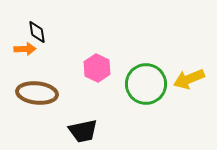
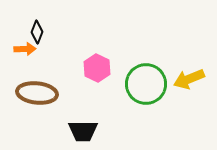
black diamond: rotated 30 degrees clockwise
black trapezoid: rotated 12 degrees clockwise
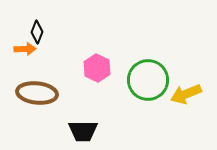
yellow arrow: moved 3 px left, 15 px down
green circle: moved 2 px right, 4 px up
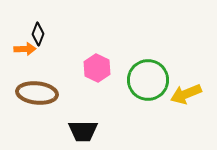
black diamond: moved 1 px right, 2 px down
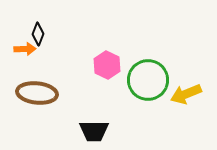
pink hexagon: moved 10 px right, 3 px up
black trapezoid: moved 11 px right
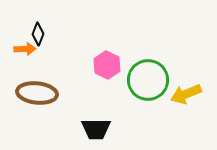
black trapezoid: moved 2 px right, 2 px up
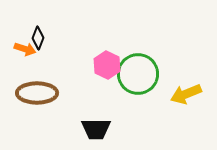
black diamond: moved 4 px down
orange arrow: rotated 20 degrees clockwise
green circle: moved 10 px left, 6 px up
brown ellipse: rotated 6 degrees counterclockwise
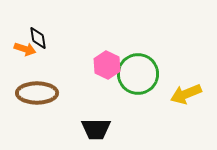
black diamond: rotated 30 degrees counterclockwise
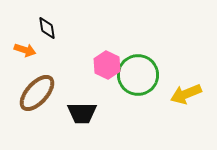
black diamond: moved 9 px right, 10 px up
orange arrow: moved 1 px down
green circle: moved 1 px down
brown ellipse: rotated 48 degrees counterclockwise
black trapezoid: moved 14 px left, 16 px up
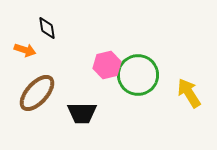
pink hexagon: rotated 20 degrees clockwise
yellow arrow: moved 3 px right, 1 px up; rotated 80 degrees clockwise
